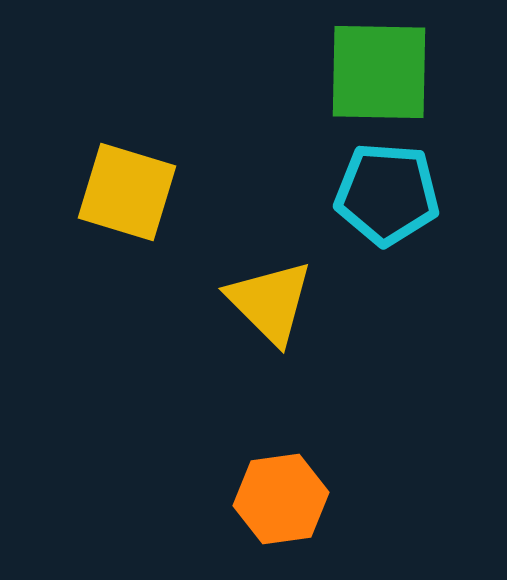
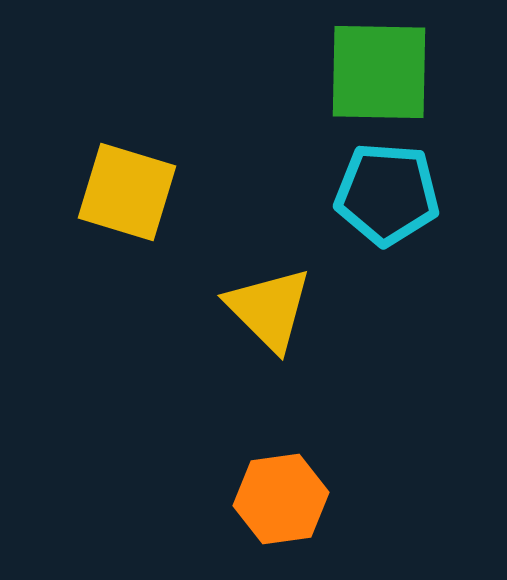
yellow triangle: moved 1 px left, 7 px down
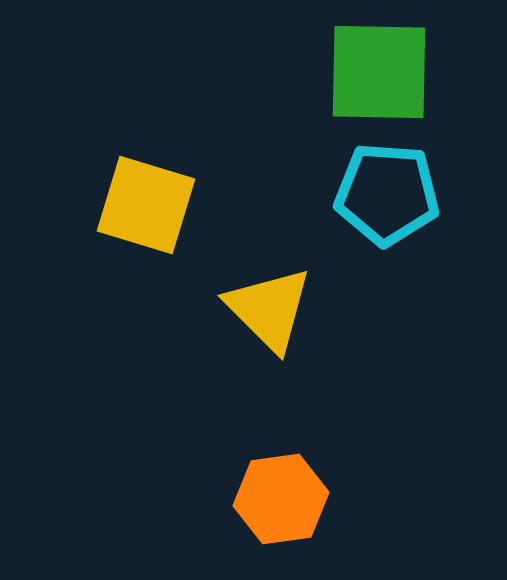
yellow square: moved 19 px right, 13 px down
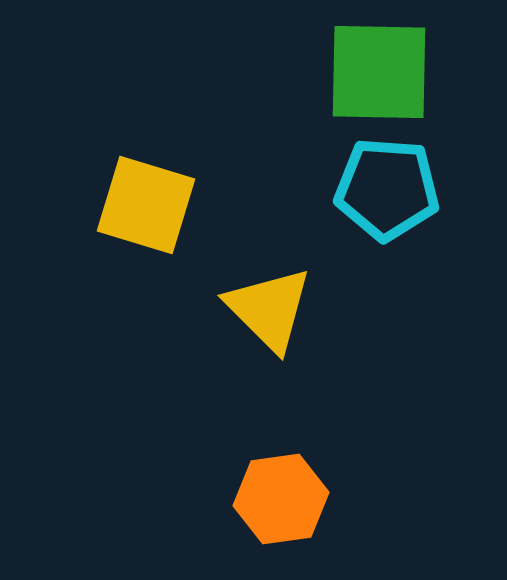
cyan pentagon: moved 5 px up
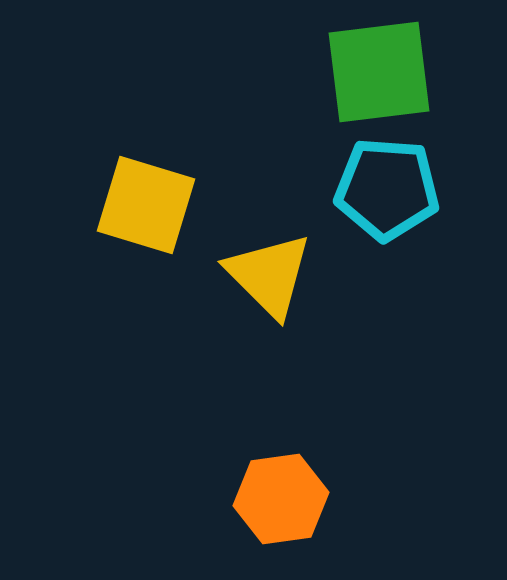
green square: rotated 8 degrees counterclockwise
yellow triangle: moved 34 px up
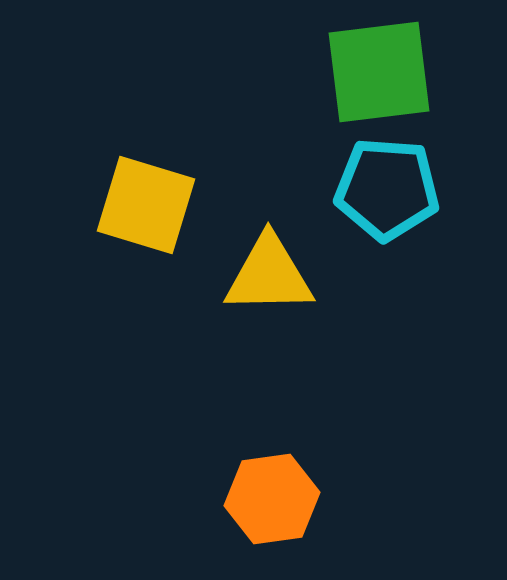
yellow triangle: rotated 46 degrees counterclockwise
orange hexagon: moved 9 px left
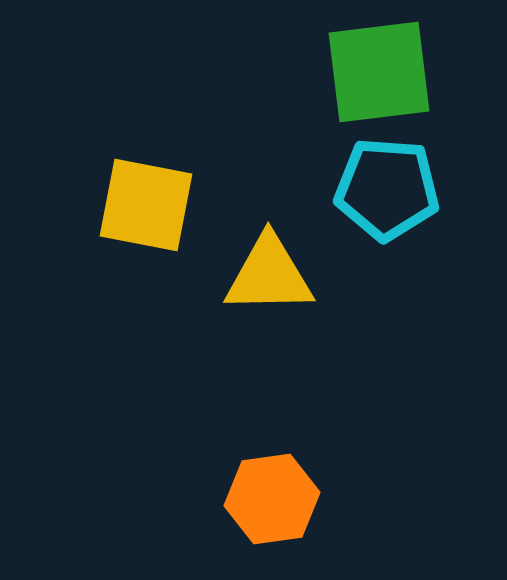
yellow square: rotated 6 degrees counterclockwise
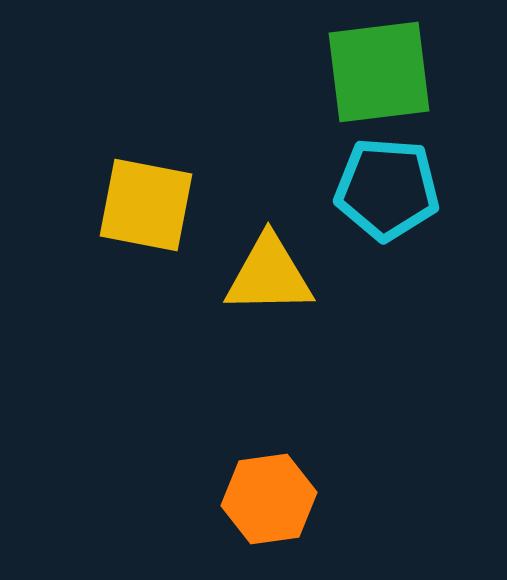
orange hexagon: moved 3 px left
